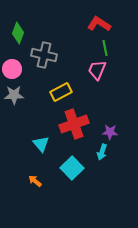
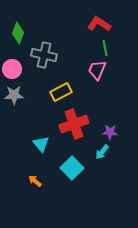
cyan arrow: rotated 21 degrees clockwise
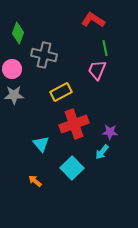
red L-shape: moved 6 px left, 4 px up
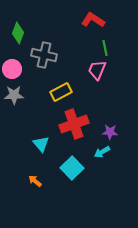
cyan arrow: rotated 21 degrees clockwise
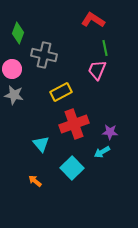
gray star: rotated 12 degrees clockwise
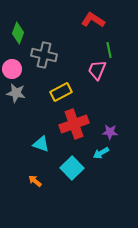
green line: moved 4 px right, 2 px down
gray star: moved 2 px right, 2 px up
cyan triangle: rotated 30 degrees counterclockwise
cyan arrow: moved 1 px left, 1 px down
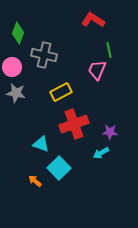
pink circle: moved 2 px up
cyan square: moved 13 px left
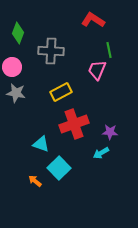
gray cross: moved 7 px right, 4 px up; rotated 10 degrees counterclockwise
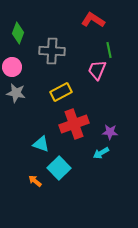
gray cross: moved 1 px right
